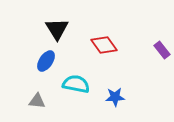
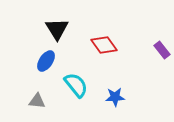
cyan semicircle: moved 1 px down; rotated 40 degrees clockwise
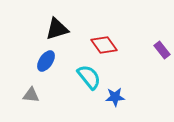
black triangle: rotated 45 degrees clockwise
cyan semicircle: moved 13 px right, 8 px up
gray triangle: moved 6 px left, 6 px up
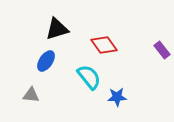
blue star: moved 2 px right
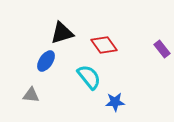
black triangle: moved 5 px right, 4 px down
purple rectangle: moved 1 px up
blue star: moved 2 px left, 5 px down
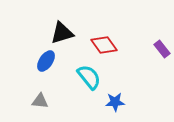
gray triangle: moved 9 px right, 6 px down
